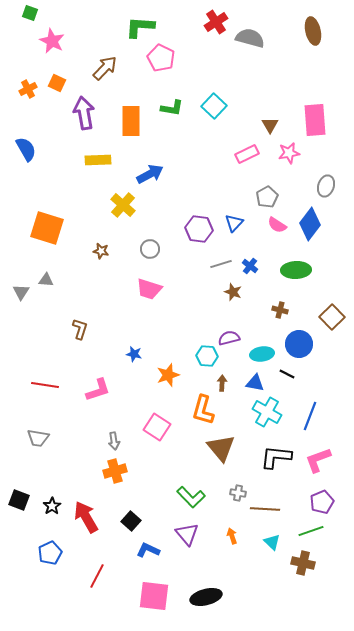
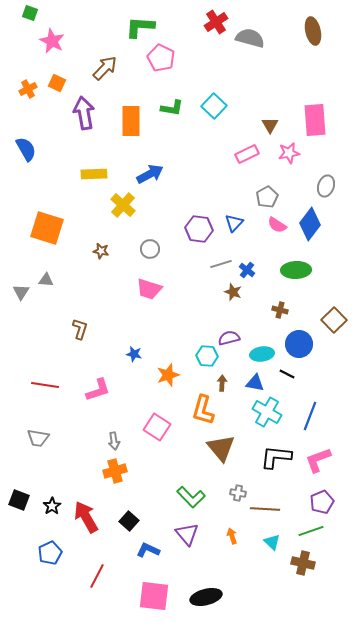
yellow rectangle at (98, 160): moved 4 px left, 14 px down
blue cross at (250, 266): moved 3 px left, 4 px down
brown square at (332, 317): moved 2 px right, 3 px down
black square at (131, 521): moved 2 px left
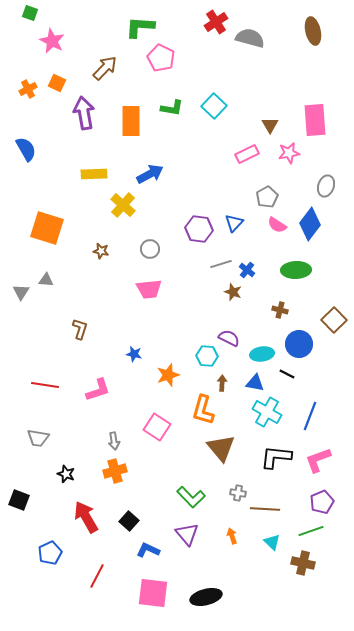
pink trapezoid at (149, 289): rotated 24 degrees counterclockwise
purple semicircle at (229, 338): rotated 40 degrees clockwise
black star at (52, 506): moved 14 px right, 32 px up; rotated 18 degrees counterclockwise
pink square at (154, 596): moved 1 px left, 3 px up
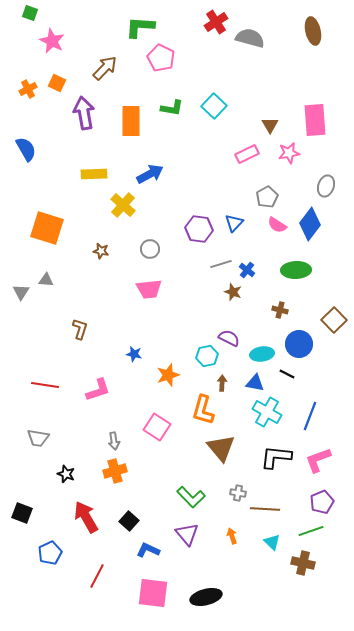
cyan hexagon at (207, 356): rotated 15 degrees counterclockwise
black square at (19, 500): moved 3 px right, 13 px down
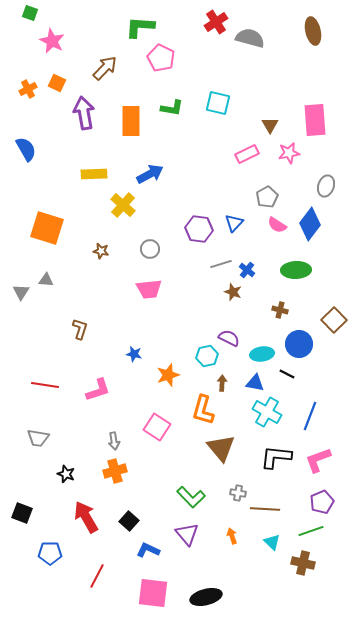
cyan square at (214, 106): moved 4 px right, 3 px up; rotated 30 degrees counterclockwise
blue pentagon at (50, 553): rotated 25 degrees clockwise
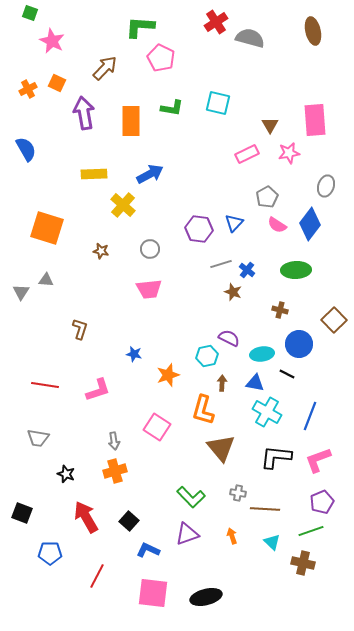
purple triangle at (187, 534): rotated 50 degrees clockwise
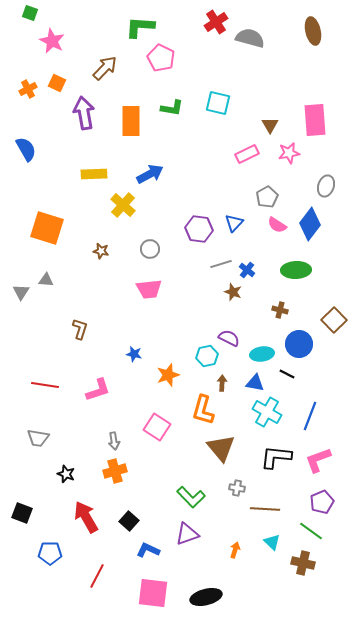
gray cross at (238, 493): moved 1 px left, 5 px up
green line at (311, 531): rotated 55 degrees clockwise
orange arrow at (232, 536): moved 3 px right, 14 px down; rotated 35 degrees clockwise
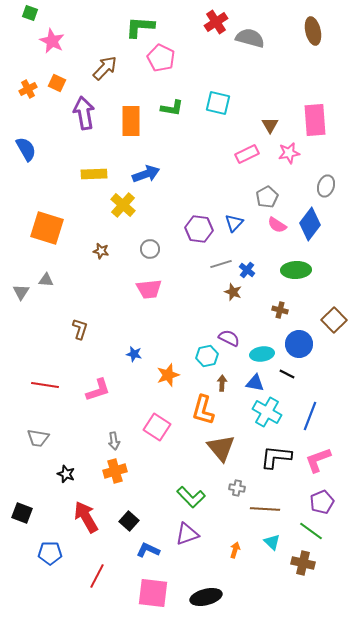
blue arrow at (150, 174): moved 4 px left; rotated 8 degrees clockwise
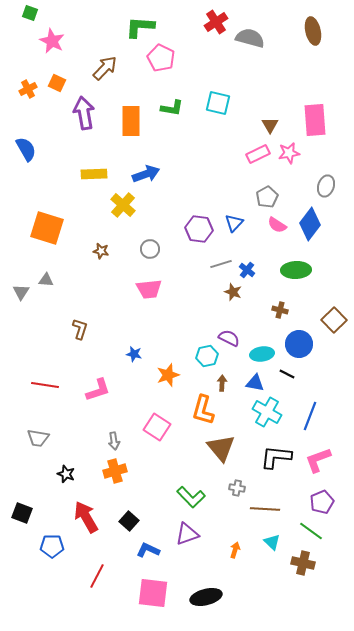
pink rectangle at (247, 154): moved 11 px right
blue pentagon at (50, 553): moved 2 px right, 7 px up
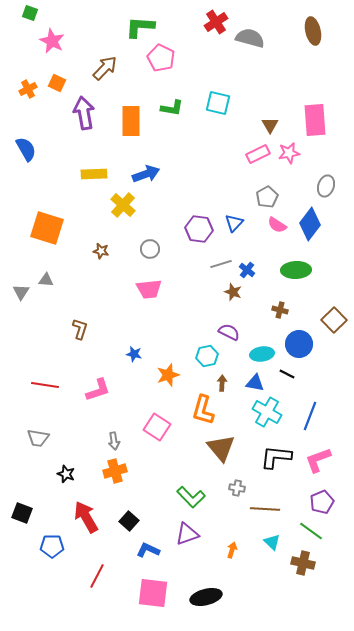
purple semicircle at (229, 338): moved 6 px up
orange arrow at (235, 550): moved 3 px left
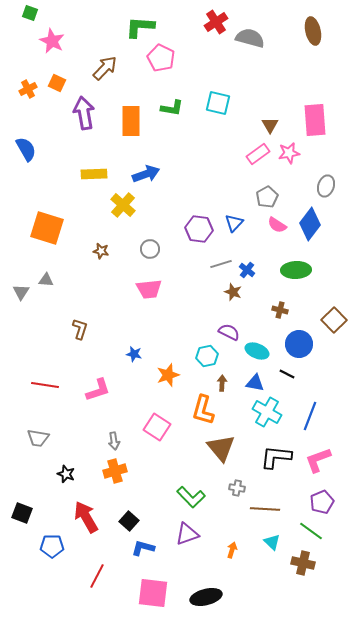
pink rectangle at (258, 154): rotated 10 degrees counterclockwise
cyan ellipse at (262, 354): moved 5 px left, 3 px up; rotated 30 degrees clockwise
blue L-shape at (148, 550): moved 5 px left, 2 px up; rotated 10 degrees counterclockwise
